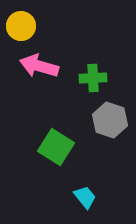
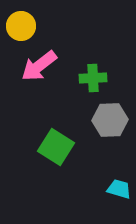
pink arrow: rotated 54 degrees counterclockwise
gray hexagon: rotated 20 degrees counterclockwise
cyan trapezoid: moved 34 px right, 8 px up; rotated 35 degrees counterclockwise
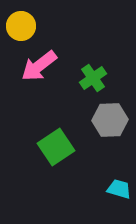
green cross: rotated 32 degrees counterclockwise
green square: rotated 24 degrees clockwise
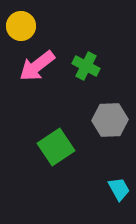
pink arrow: moved 2 px left
green cross: moved 7 px left, 12 px up; rotated 28 degrees counterclockwise
cyan trapezoid: rotated 45 degrees clockwise
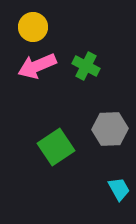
yellow circle: moved 12 px right, 1 px down
pink arrow: rotated 15 degrees clockwise
gray hexagon: moved 9 px down
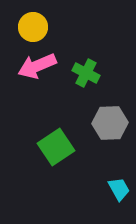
green cross: moved 7 px down
gray hexagon: moved 6 px up
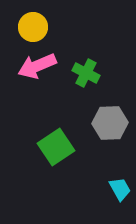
cyan trapezoid: moved 1 px right
